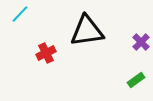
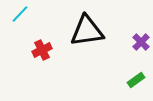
red cross: moved 4 px left, 3 px up
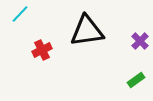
purple cross: moved 1 px left, 1 px up
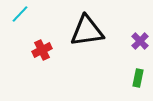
green rectangle: moved 2 px right, 2 px up; rotated 42 degrees counterclockwise
